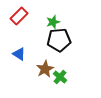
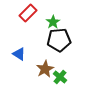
red rectangle: moved 9 px right, 3 px up
green star: rotated 16 degrees counterclockwise
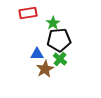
red rectangle: rotated 36 degrees clockwise
green star: moved 1 px down
blue triangle: moved 18 px right; rotated 32 degrees counterclockwise
green cross: moved 18 px up
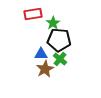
red rectangle: moved 5 px right, 1 px down
black pentagon: rotated 10 degrees clockwise
blue triangle: moved 4 px right
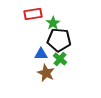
brown star: moved 1 px right, 4 px down; rotated 18 degrees counterclockwise
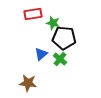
green star: rotated 24 degrees counterclockwise
black pentagon: moved 5 px right, 2 px up
blue triangle: rotated 40 degrees counterclockwise
brown star: moved 18 px left, 10 px down; rotated 18 degrees counterclockwise
